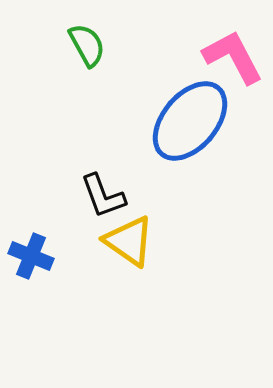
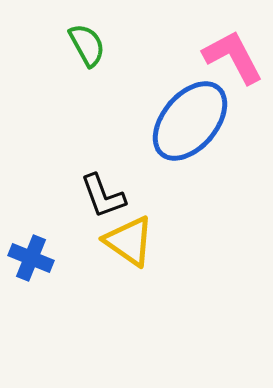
blue cross: moved 2 px down
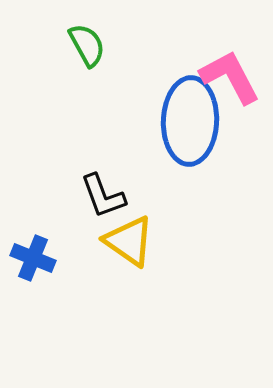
pink L-shape: moved 3 px left, 20 px down
blue ellipse: rotated 38 degrees counterclockwise
blue cross: moved 2 px right
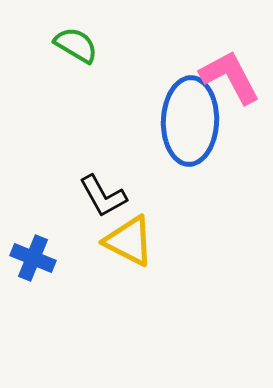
green semicircle: moved 11 px left; rotated 30 degrees counterclockwise
black L-shape: rotated 9 degrees counterclockwise
yellow triangle: rotated 8 degrees counterclockwise
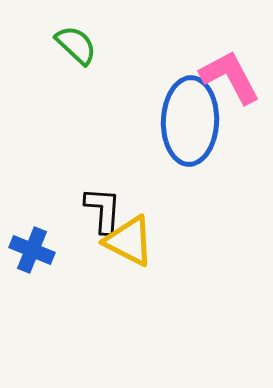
green semicircle: rotated 12 degrees clockwise
black L-shape: moved 14 px down; rotated 147 degrees counterclockwise
blue cross: moved 1 px left, 8 px up
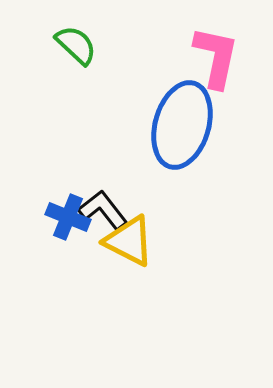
pink L-shape: moved 14 px left, 20 px up; rotated 40 degrees clockwise
blue ellipse: moved 8 px left, 4 px down; rotated 14 degrees clockwise
black L-shape: rotated 42 degrees counterclockwise
blue cross: moved 36 px right, 33 px up
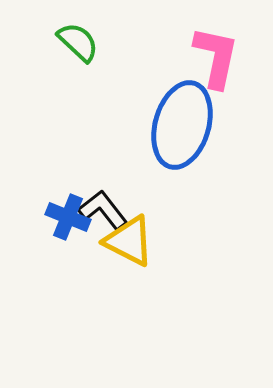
green semicircle: moved 2 px right, 3 px up
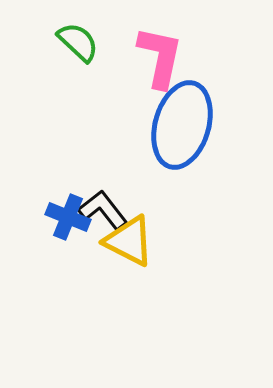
pink L-shape: moved 56 px left
